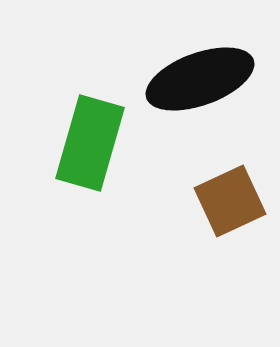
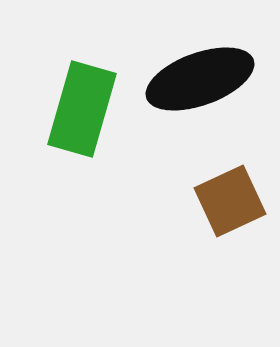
green rectangle: moved 8 px left, 34 px up
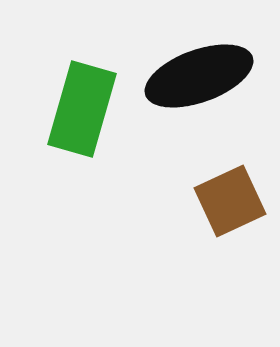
black ellipse: moved 1 px left, 3 px up
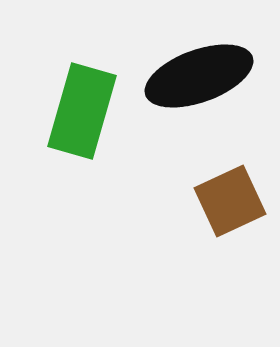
green rectangle: moved 2 px down
